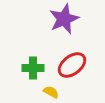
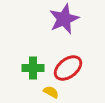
red ellipse: moved 4 px left, 3 px down
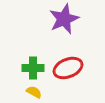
red ellipse: rotated 16 degrees clockwise
yellow semicircle: moved 17 px left
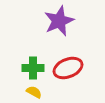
purple star: moved 5 px left, 2 px down
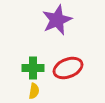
purple star: moved 2 px left, 1 px up
yellow semicircle: moved 1 px up; rotated 70 degrees clockwise
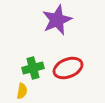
green cross: rotated 15 degrees counterclockwise
yellow semicircle: moved 12 px left
